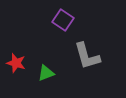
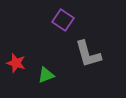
gray L-shape: moved 1 px right, 2 px up
green triangle: moved 2 px down
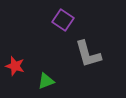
red star: moved 1 px left, 3 px down
green triangle: moved 6 px down
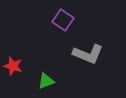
gray L-shape: rotated 52 degrees counterclockwise
red star: moved 2 px left
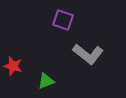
purple square: rotated 15 degrees counterclockwise
gray L-shape: rotated 16 degrees clockwise
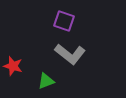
purple square: moved 1 px right, 1 px down
gray L-shape: moved 18 px left
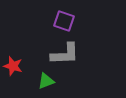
gray L-shape: moved 5 px left; rotated 40 degrees counterclockwise
